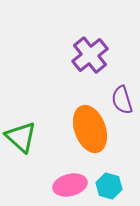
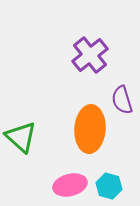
orange ellipse: rotated 24 degrees clockwise
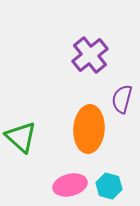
purple semicircle: moved 1 px up; rotated 32 degrees clockwise
orange ellipse: moved 1 px left
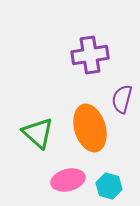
purple cross: rotated 30 degrees clockwise
orange ellipse: moved 1 px right, 1 px up; rotated 21 degrees counterclockwise
green triangle: moved 17 px right, 4 px up
pink ellipse: moved 2 px left, 5 px up
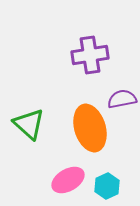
purple semicircle: rotated 64 degrees clockwise
green triangle: moved 9 px left, 9 px up
pink ellipse: rotated 16 degrees counterclockwise
cyan hexagon: moved 2 px left; rotated 20 degrees clockwise
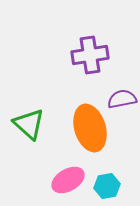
cyan hexagon: rotated 15 degrees clockwise
